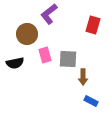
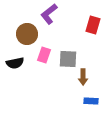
pink rectangle: moved 1 px left; rotated 35 degrees clockwise
blue rectangle: rotated 24 degrees counterclockwise
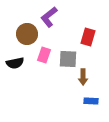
purple L-shape: moved 3 px down
red rectangle: moved 5 px left, 12 px down
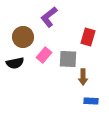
brown circle: moved 4 px left, 3 px down
pink rectangle: rotated 21 degrees clockwise
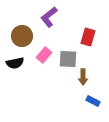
brown circle: moved 1 px left, 1 px up
blue rectangle: moved 2 px right; rotated 24 degrees clockwise
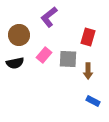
brown circle: moved 3 px left, 1 px up
brown arrow: moved 5 px right, 6 px up
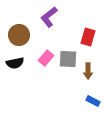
pink rectangle: moved 2 px right, 3 px down
